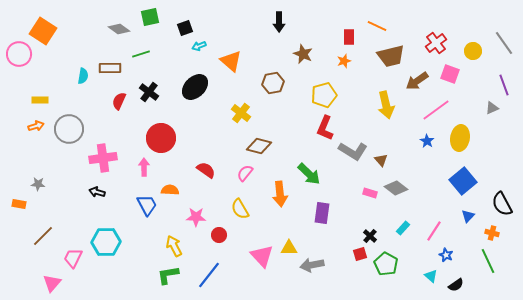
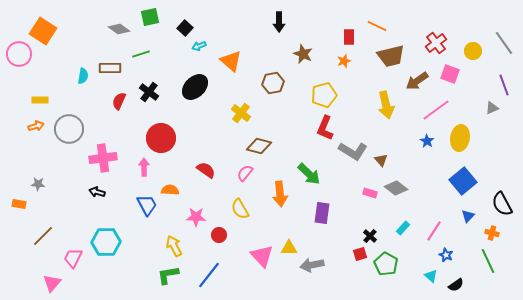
black square at (185, 28): rotated 28 degrees counterclockwise
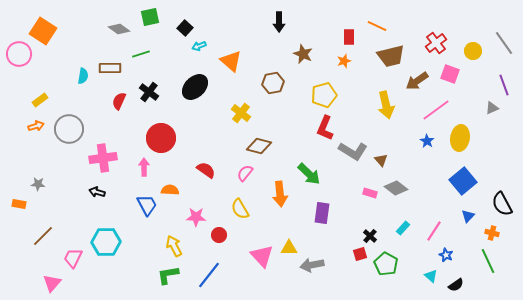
yellow rectangle at (40, 100): rotated 35 degrees counterclockwise
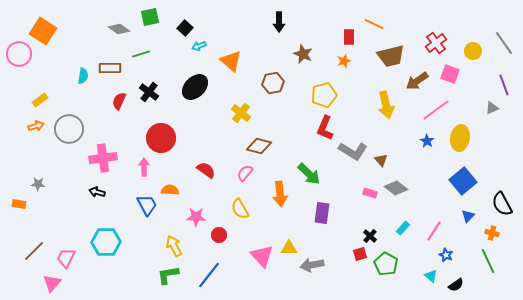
orange line at (377, 26): moved 3 px left, 2 px up
brown line at (43, 236): moved 9 px left, 15 px down
pink trapezoid at (73, 258): moved 7 px left
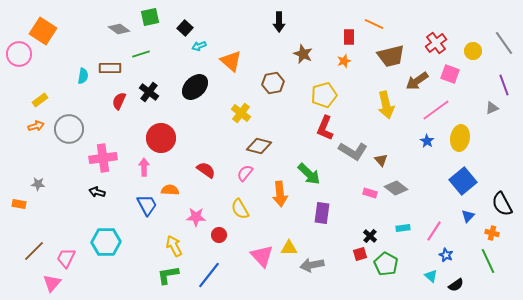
cyan rectangle at (403, 228): rotated 40 degrees clockwise
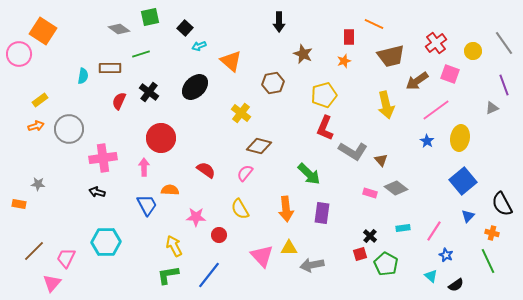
orange arrow at (280, 194): moved 6 px right, 15 px down
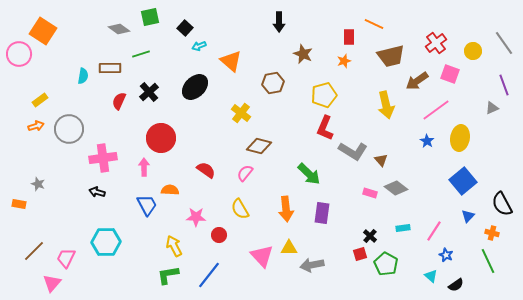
black cross at (149, 92): rotated 12 degrees clockwise
gray star at (38, 184): rotated 16 degrees clockwise
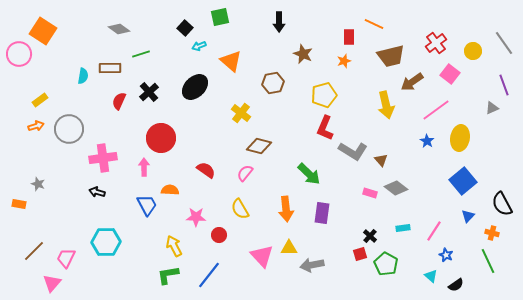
green square at (150, 17): moved 70 px right
pink square at (450, 74): rotated 18 degrees clockwise
brown arrow at (417, 81): moved 5 px left, 1 px down
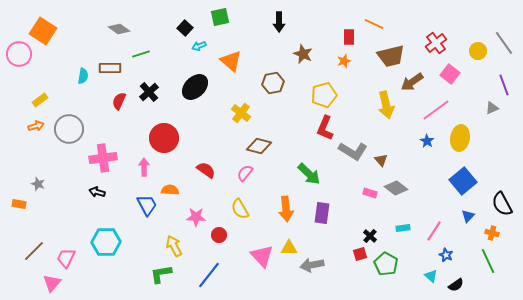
yellow circle at (473, 51): moved 5 px right
red circle at (161, 138): moved 3 px right
green L-shape at (168, 275): moved 7 px left, 1 px up
